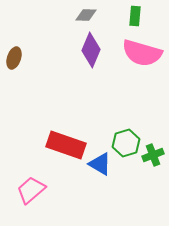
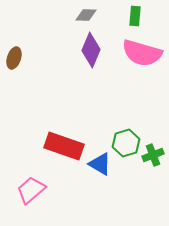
red rectangle: moved 2 px left, 1 px down
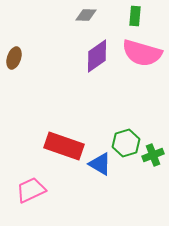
purple diamond: moved 6 px right, 6 px down; rotated 32 degrees clockwise
pink trapezoid: rotated 16 degrees clockwise
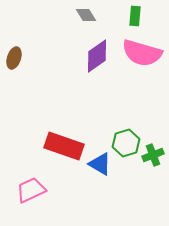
gray diamond: rotated 55 degrees clockwise
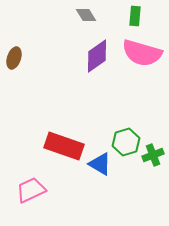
green hexagon: moved 1 px up
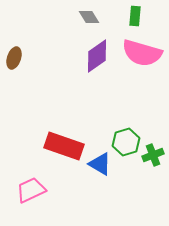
gray diamond: moved 3 px right, 2 px down
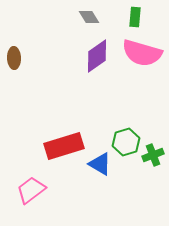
green rectangle: moved 1 px down
brown ellipse: rotated 20 degrees counterclockwise
red rectangle: rotated 36 degrees counterclockwise
pink trapezoid: rotated 12 degrees counterclockwise
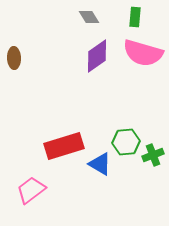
pink semicircle: moved 1 px right
green hexagon: rotated 12 degrees clockwise
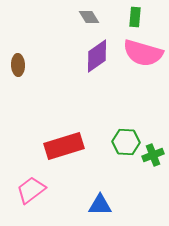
brown ellipse: moved 4 px right, 7 px down
green hexagon: rotated 8 degrees clockwise
blue triangle: moved 41 px down; rotated 30 degrees counterclockwise
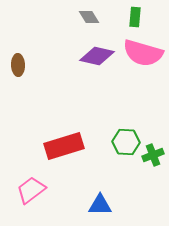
purple diamond: rotated 48 degrees clockwise
